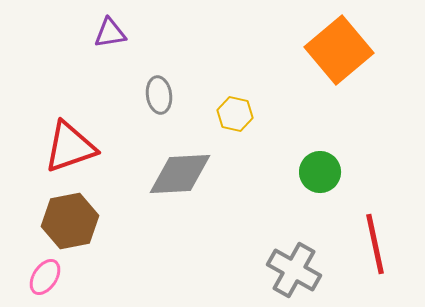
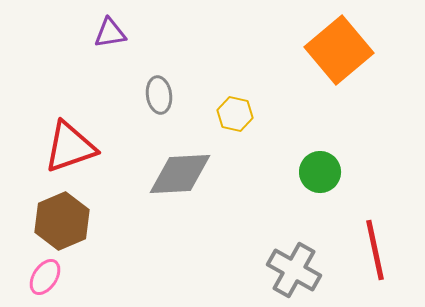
brown hexagon: moved 8 px left; rotated 12 degrees counterclockwise
red line: moved 6 px down
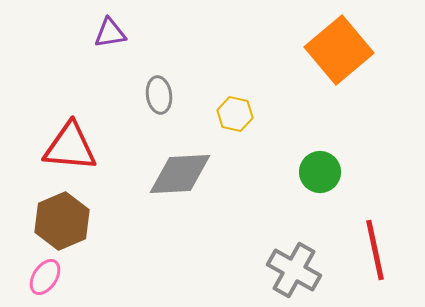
red triangle: rotated 24 degrees clockwise
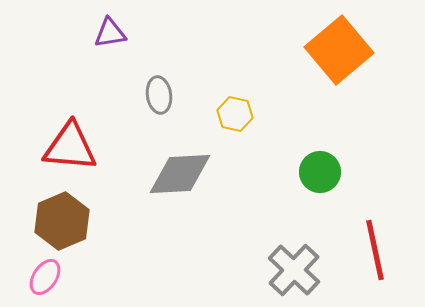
gray cross: rotated 14 degrees clockwise
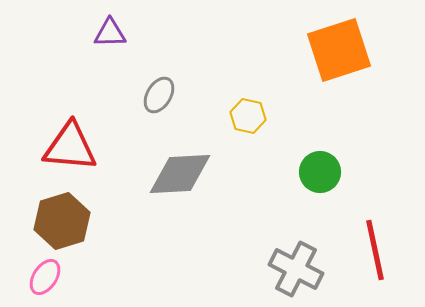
purple triangle: rotated 8 degrees clockwise
orange square: rotated 22 degrees clockwise
gray ellipse: rotated 39 degrees clockwise
yellow hexagon: moved 13 px right, 2 px down
brown hexagon: rotated 6 degrees clockwise
gray cross: moved 2 px right, 1 px up; rotated 16 degrees counterclockwise
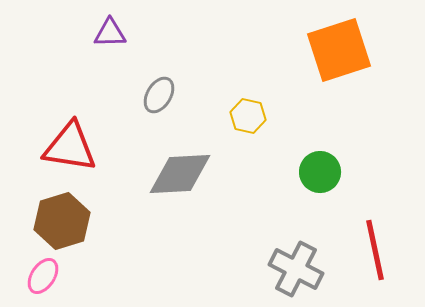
red triangle: rotated 4 degrees clockwise
pink ellipse: moved 2 px left, 1 px up
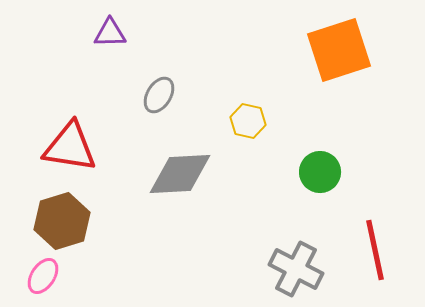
yellow hexagon: moved 5 px down
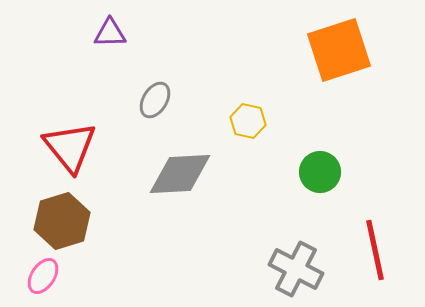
gray ellipse: moved 4 px left, 5 px down
red triangle: rotated 42 degrees clockwise
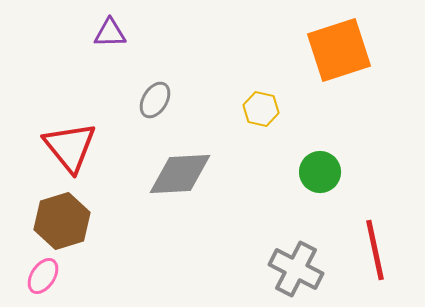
yellow hexagon: moved 13 px right, 12 px up
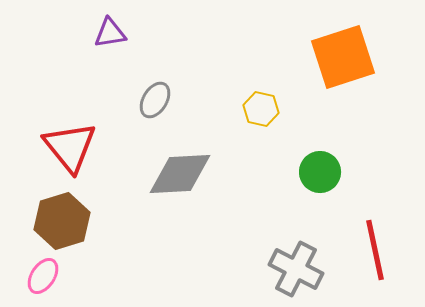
purple triangle: rotated 8 degrees counterclockwise
orange square: moved 4 px right, 7 px down
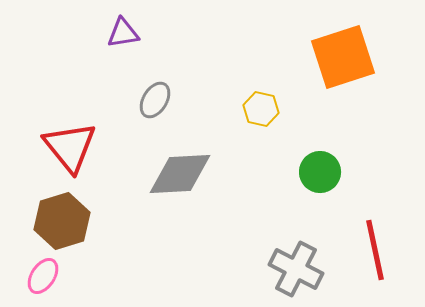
purple triangle: moved 13 px right
